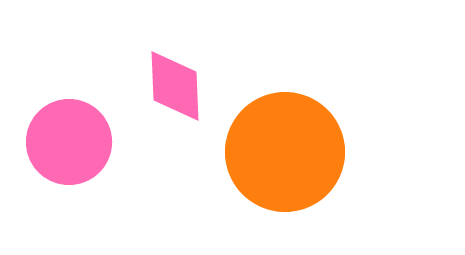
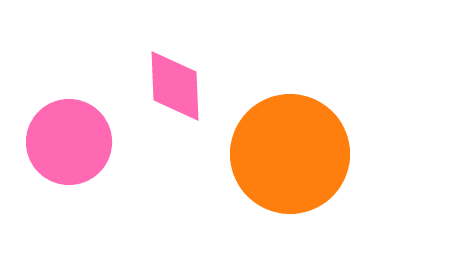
orange circle: moved 5 px right, 2 px down
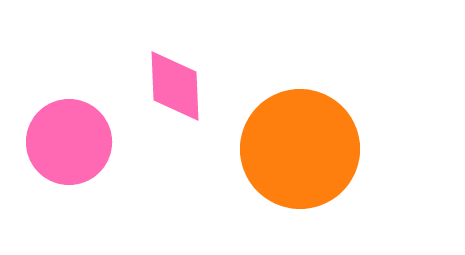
orange circle: moved 10 px right, 5 px up
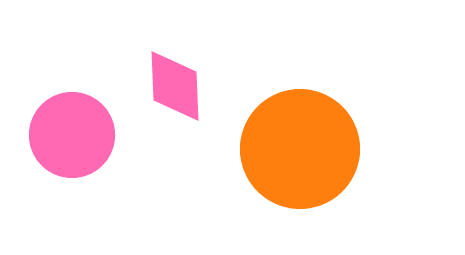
pink circle: moved 3 px right, 7 px up
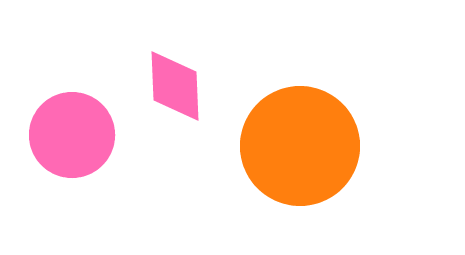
orange circle: moved 3 px up
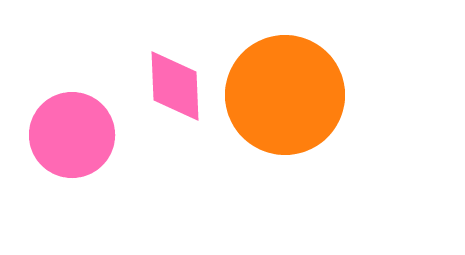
orange circle: moved 15 px left, 51 px up
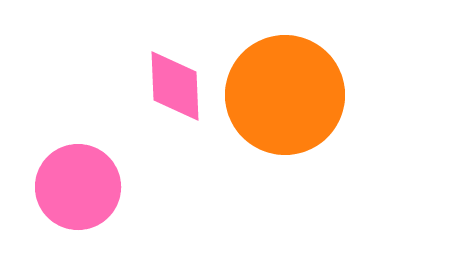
pink circle: moved 6 px right, 52 px down
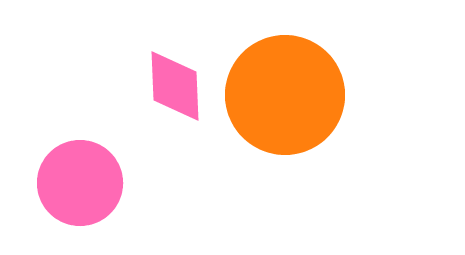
pink circle: moved 2 px right, 4 px up
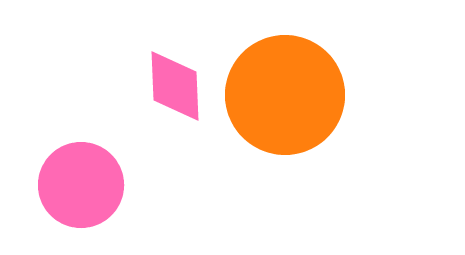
pink circle: moved 1 px right, 2 px down
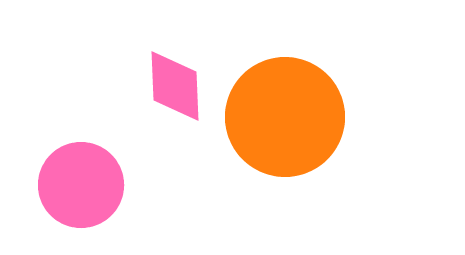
orange circle: moved 22 px down
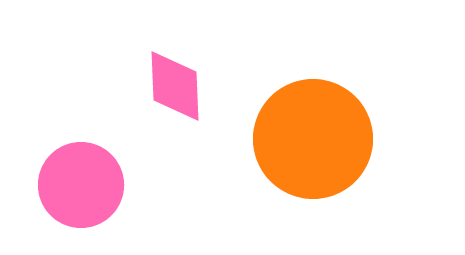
orange circle: moved 28 px right, 22 px down
